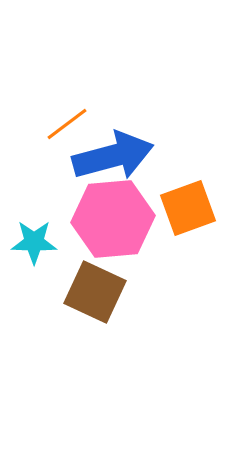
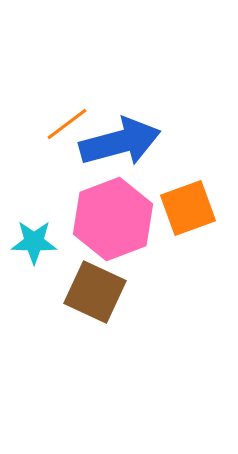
blue arrow: moved 7 px right, 14 px up
pink hexagon: rotated 16 degrees counterclockwise
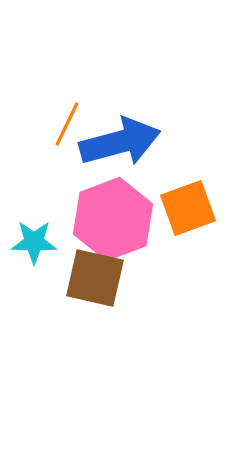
orange line: rotated 27 degrees counterclockwise
brown square: moved 14 px up; rotated 12 degrees counterclockwise
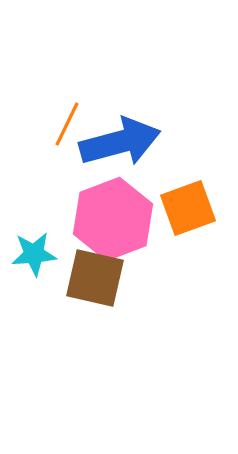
cyan star: moved 12 px down; rotated 6 degrees counterclockwise
